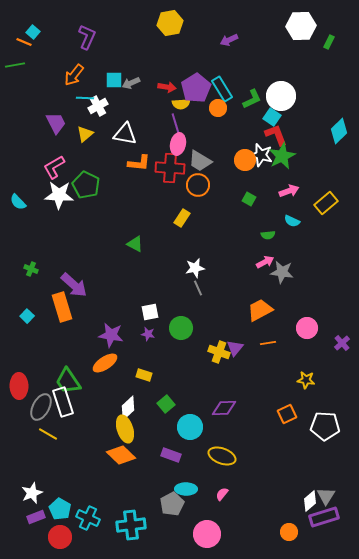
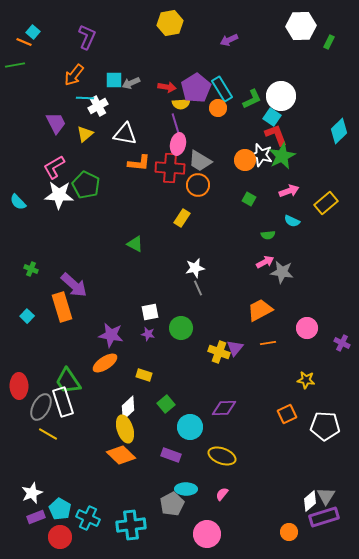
purple cross at (342, 343): rotated 21 degrees counterclockwise
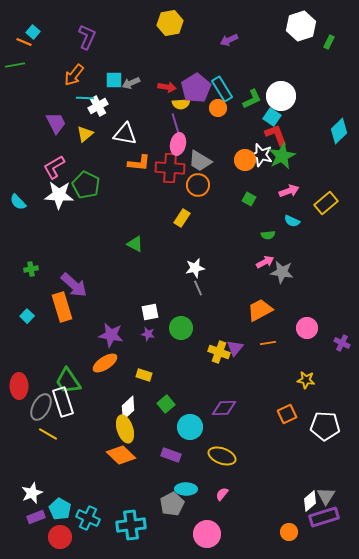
white hexagon at (301, 26): rotated 16 degrees counterclockwise
green cross at (31, 269): rotated 32 degrees counterclockwise
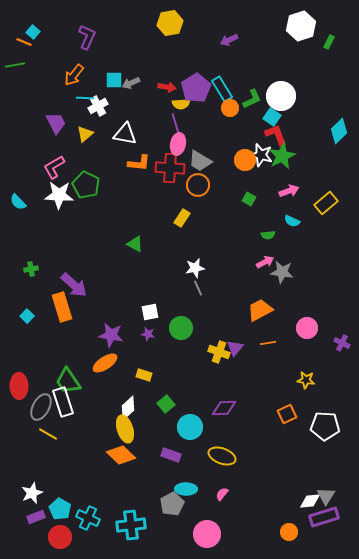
orange circle at (218, 108): moved 12 px right
white diamond at (310, 501): rotated 35 degrees clockwise
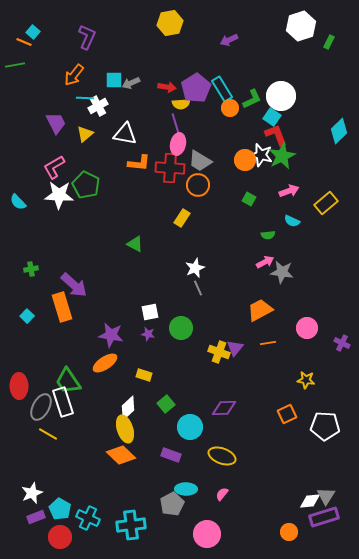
white star at (195, 268): rotated 12 degrees counterclockwise
